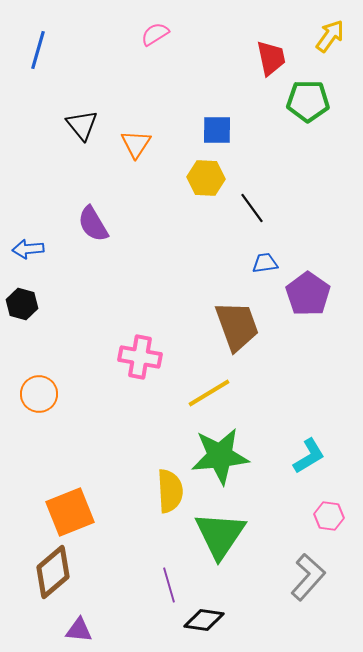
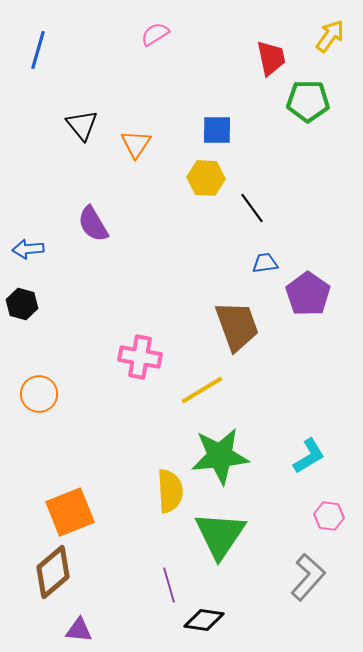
yellow line: moved 7 px left, 3 px up
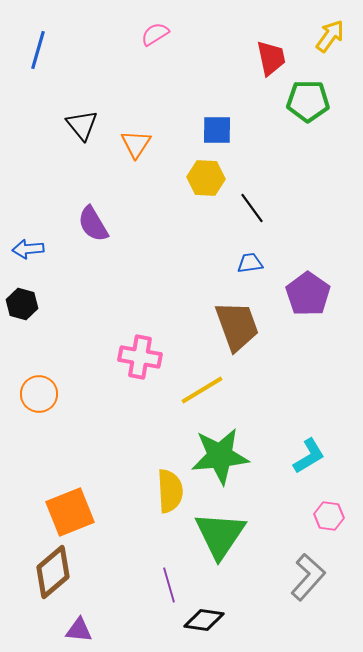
blue trapezoid: moved 15 px left
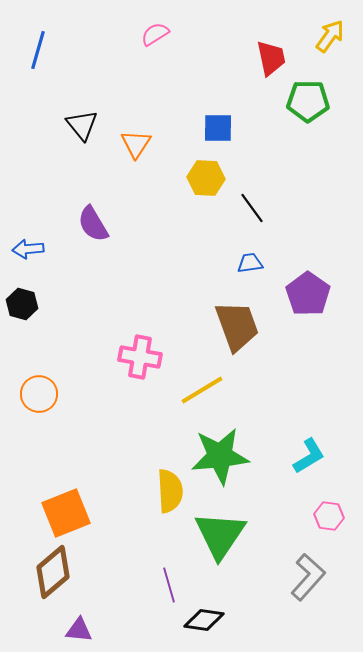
blue square: moved 1 px right, 2 px up
orange square: moved 4 px left, 1 px down
